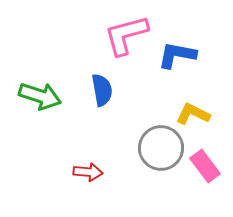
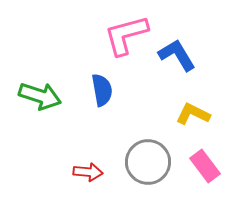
blue L-shape: rotated 48 degrees clockwise
gray circle: moved 13 px left, 14 px down
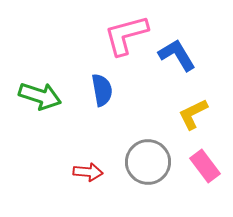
yellow L-shape: rotated 52 degrees counterclockwise
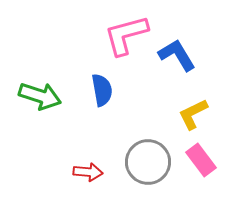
pink rectangle: moved 4 px left, 6 px up
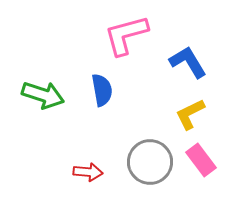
blue L-shape: moved 11 px right, 7 px down
green arrow: moved 3 px right, 1 px up
yellow L-shape: moved 3 px left
gray circle: moved 2 px right
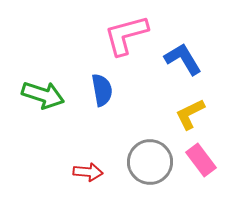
blue L-shape: moved 5 px left, 3 px up
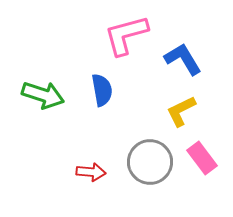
yellow L-shape: moved 9 px left, 3 px up
pink rectangle: moved 1 px right, 2 px up
red arrow: moved 3 px right
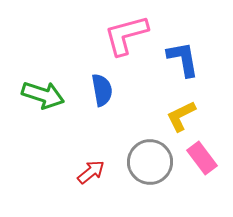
blue L-shape: rotated 21 degrees clockwise
yellow L-shape: moved 5 px down
red arrow: rotated 44 degrees counterclockwise
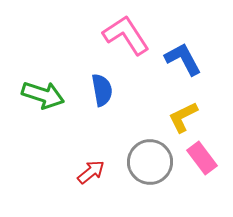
pink L-shape: rotated 72 degrees clockwise
blue L-shape: rotated 18 degrees counterclockwise
yellow L-shape: moved 2 px right, 1 px down
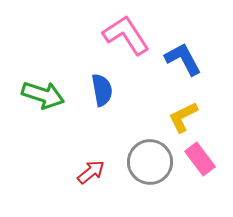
pink rectangle: moved 2 px left, 1 px down
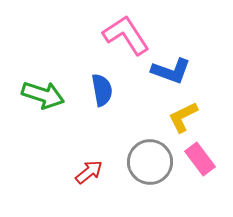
blue L-shape: moved 12 px left, 12 px down; rotated 138 degrees clockwise
red arrow: moved 2 px left
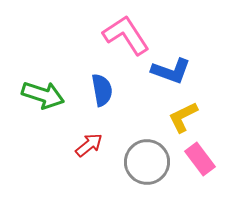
gray circle: moved 3 px left
red arrow: moved 27 px up
